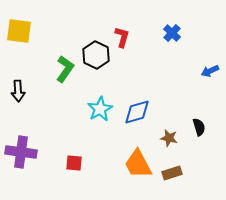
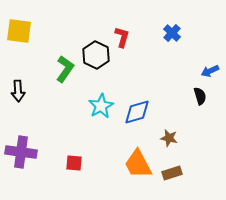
cyan star: moved 1 px right, 3 px up
black semicircle: moved 1 px right, 31 px up
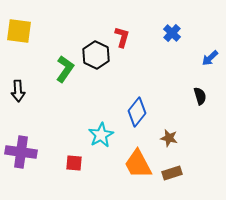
blue arrow: moved 13 px up; rotated 18 degrees counterclockwise
cyan star: moved 29 px down
blue diamond: rotated 36 degrees counterclockwise
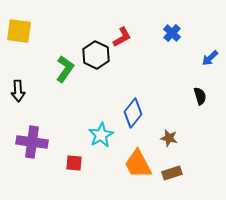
red L-shape: rotated 45 degrees clockwise
blue diamond: moved 4 px left, 1 px down
purple cross: moved 11 px right, 10 px up
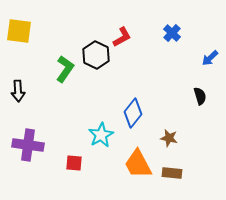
purple cross: moved 4 px left, 3 px down
brown rectangle: rotated 24 degrees clockwise
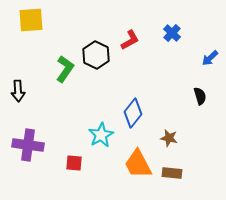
yellow square: moved 12 px right, 11 px up; rotated 12 degrees counterclockwise
red L-shape: moved 8 px right, 3 px down
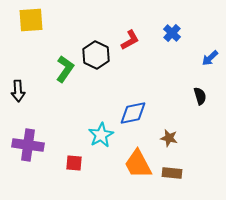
blue diamond: rotated 40 degrees clockwise
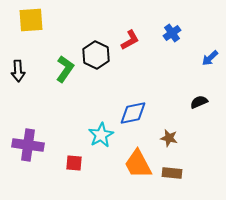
blue cross: rotated 12 degrees clockwise
black arrow: moved 20 px up
black semicircle: moved 1 px left, 6 px down; rotated 96 degrees counterclockwise
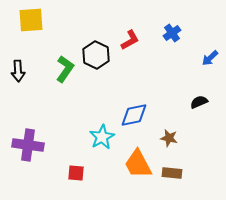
blue diamond: moved 1 px right, 2 px down
cyan star: moved 1 px right, 2 px down
red square: moved 2 px right, 10 px down
